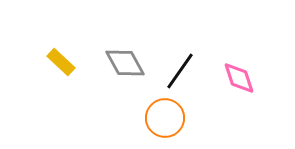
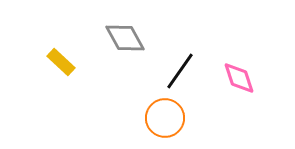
gray diamond: moved 25 px up
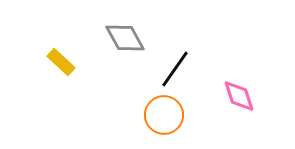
black line: moved 5 px left, 2 px up
pink diamond: moved 18 px down
orange circle: moved 1 px left, 3 px up
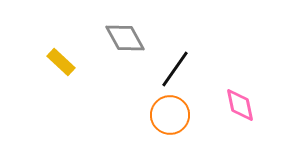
pink diamond: moved 1 px right, 9 px down; rotated 6 degrees clockwise
orange circle: moved 6 px right
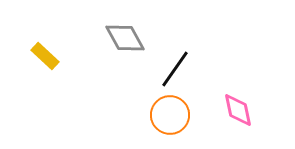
yellow rectangle: moved 16 px left, 6 px up
pink diamond: moved 2 px left, 5 px down
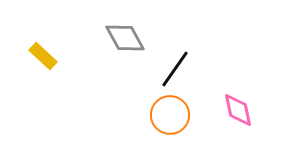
yellow rectangle: moved 2 px left
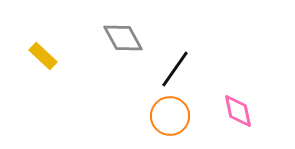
gray diamond: moved 2 px left
pink diamond: moved 1 px down
orange circle: moved 1 px down
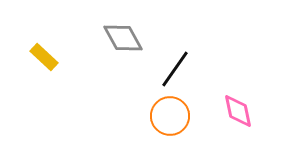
yellow rectangle: moved 1 px right, 1 px down
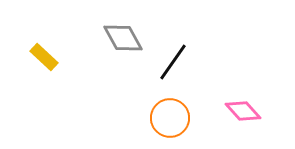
black line: moved 2 px left, 7 px up
pink diamond: moved 5 px right; rotated 30 degrees counterclockwise
orange circle: moved 2 px down
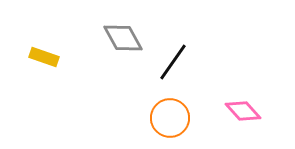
yellow rectangle: rotated 24 degrees counterclockwise
